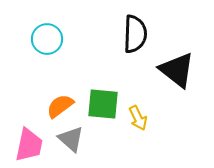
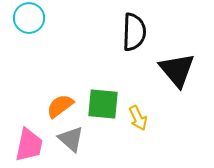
black semicircle: moved 1 px left, 2 px up
cyan circle: moved 18 px left, 21 px up
black triangle: rotated 12 degrees clockwise
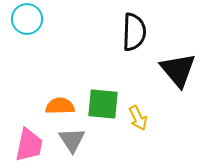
cyan circle: moved 2 px left, 1 px down
black triangle: moved 1 px right
orange semicircle: rotated 36 degrees clockwise
gray triangle: moved 1 px right, 1 px down; rotated 16 degrees clockwise
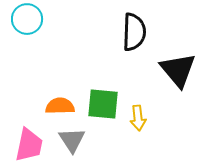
yellow arrow: rotated 20 degrees clockwise
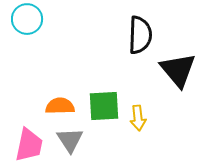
black semicircle: moved 6 px right, 3 px down
green square: moved 1 px right, 2 px down; rotated 8 degrees counterclockwise
gray triangle: moved 2 px left
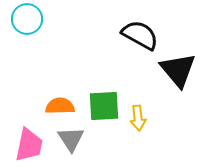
black semicircle: rotated 63 degrees counterclockwise
gray triangle: moved 1 px right, 1 px up
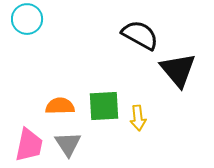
gray triangle: moved 3 px left, 5 px down
